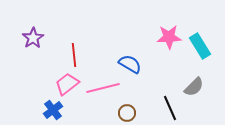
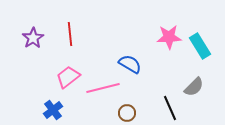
red line: moved 4 px left, 21 px up
pink trapezoid: moved 1 px right, 7 px up
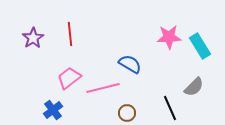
pink trapezoid: moved 1 px right, 1 px down
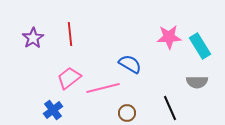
gray semicircle: moved 3 px right, 5 px up; rotated 45 degrees clockwise
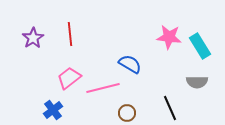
pink star: rotated 10 degrees clockwise
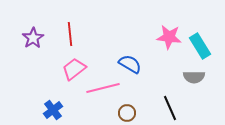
pink trapezoid: moved 5 px right, 9 px up
gray semicircle: moved 3 px left, 5 px up
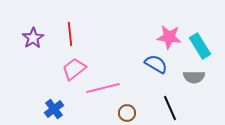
blue semicircle: moved 26 px right
blue cross: moved 1 px right, 1 px up
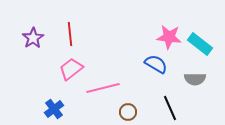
cyan rectangle: moved 2 px up; rotated 20 degrees counterclockwise
pink trapezoid: moved 3 px left
gray semicircle: moved 1 px right, 2 px down
brown circle: moved 1 px right, 1 px up
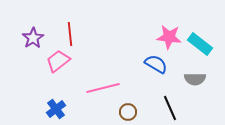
pink trapezoid: moved 13 px left, 8 px up
blue cross: moved 2 px right
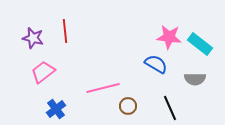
red line: moved 5 px left, 3 px up
purple star: rotated 25 degrees counterclockwise
pink trapezoid: moved 15 px left, 11 px down
brown circle: moved 6 px up
